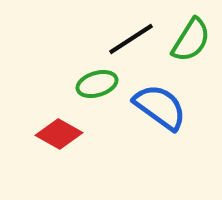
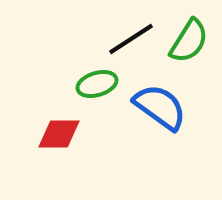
green semicircle: moved 2 px left, 1 px down
red diamond: rotated 30 degrees counterclockwise
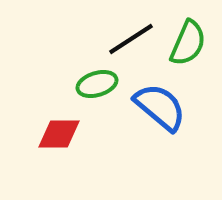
green semicircle: moved 1 px left, 2 px down; rotated 9 degrees counterclockwise
blue semicircle: rotated 4 degrees clockwise
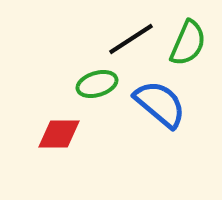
blue semicircle: moved 3 px up
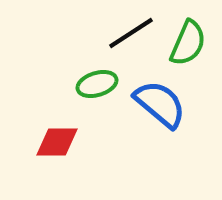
black line: moved 6 px up
red diamond: moved 2 px left, 8 px down
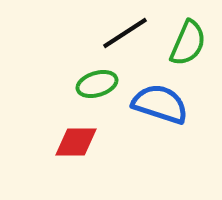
black line: moved 6 px left
blue semicircle: rotated 22 degrees counterclockwise
red diamond: moved 19 px right
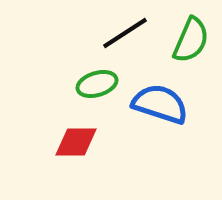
green semicircle: moved 3 px right, 3 px up
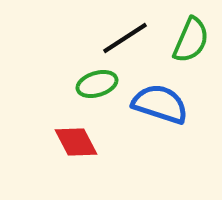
black line: moved 5 px down
red diamond: rotated 63 degrees clockwise
